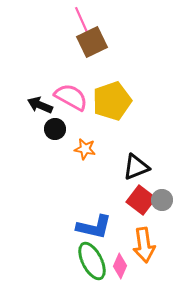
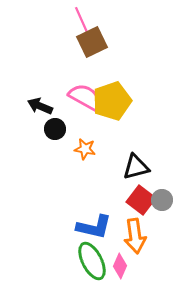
pink semicircle: moved 14 px right
black arrow: moved 1 px down
black triangle: rotated 8 degrees clockwise
orange arrow: moved 9 px left, 9 px up
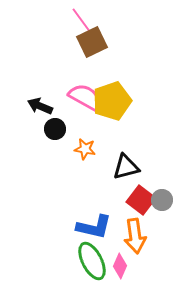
pink line: rotated 12 degrees counterclockwise
black triangle: moved 10 px left
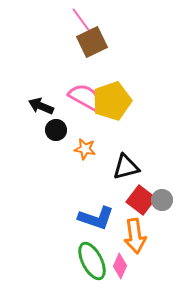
black arrow: moved 1 px right
black circle: moved 1 px right, 1 px down
blue L-shape: moved 2 px right, 9 px up; rotated 6 degrees clockwise
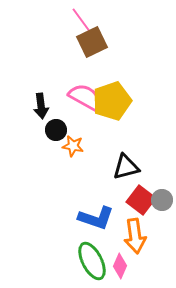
black arrow: rotated 120 degrees counterclockwise
orange star: moved 12 px left, 3 px up
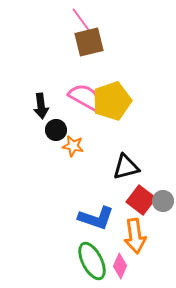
brown square: moved 3 px left; rotated 12 degrees clockwise
gray circle: moved 1 px right, 1 px down
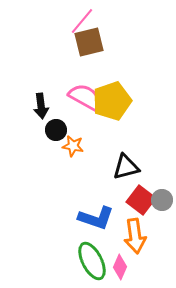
pink line: rotated 76 degrees clockwise
gray circle: moved 1 px left, 1 px up
pink diamond: moved 1 px down
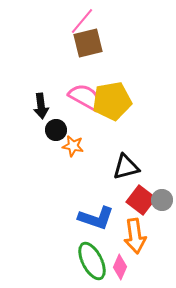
brown square: moved 1 px left, 1 px down
yellow pentagon: rotated 9 degrees clockwise
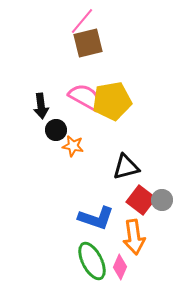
orange arrow: moved 1 px left, 1 px down
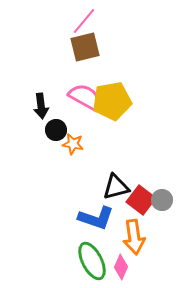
pink line: moved 2 px right
brown square: moved 3 px left, 4 px down
orange star: moved 2 px up
black triangle: moved 10 px left, 20 px down
pink diamond: moved 1 px right
